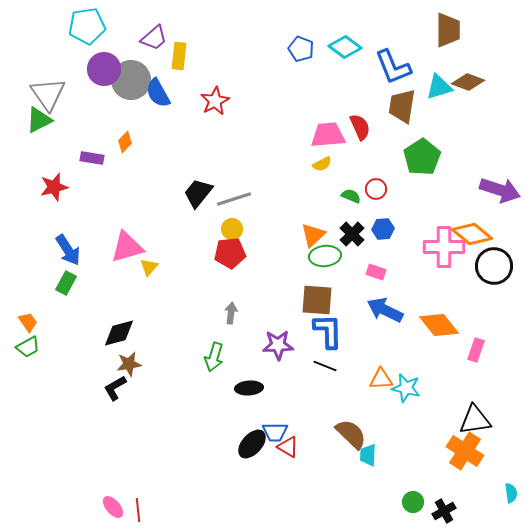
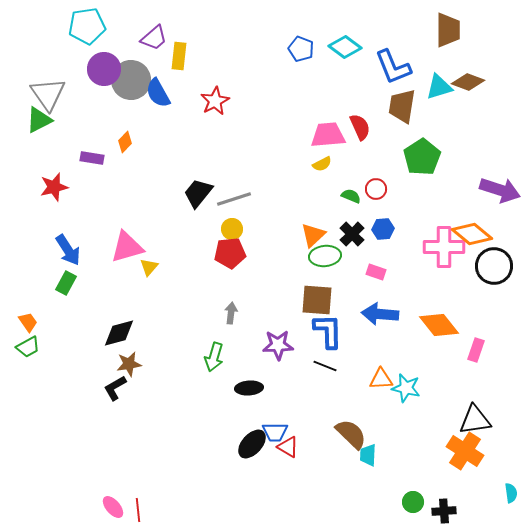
blue arrow at (385, 310): moved 5 px left, 4 px down; rotated 21 degrees counterclockwise
black cross at (444, 511): rotated 25 degrees clockwise
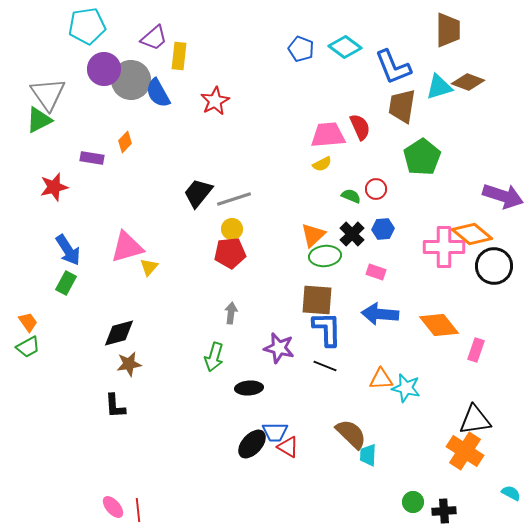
purple arrow at (500, 190): moved 3 px right, 6 px down
blue L-shape at (328, 331): moved 1 px left, 2 px up
purple star at (278, 345): moved 1 px right, 3 px down; rotated 16 degrees clockwise
black L-shape at (115, 388): moved 18 px down; rotated 64 degrees counterclockwise
cyan semicircle at (511, 493): rotated 54 degrees counterclockwise
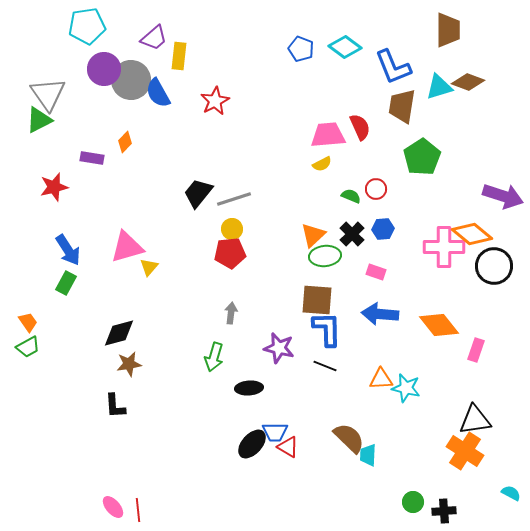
brown semicircle at (351, 434): moved 2 px left, 4 px down
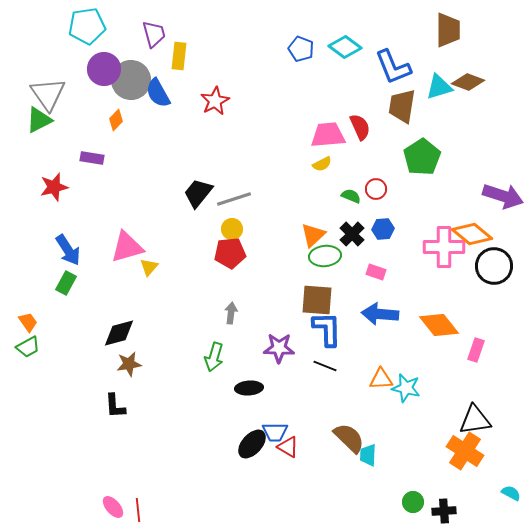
purple trapezoid at (154, 38): moved 4 px up; rotated 64 degrees counterclockwise
orange diamond at (125, 142): moved 9 px left, 22 px up
purple star at (279, 348): rotated 12 degrees counterclockwise
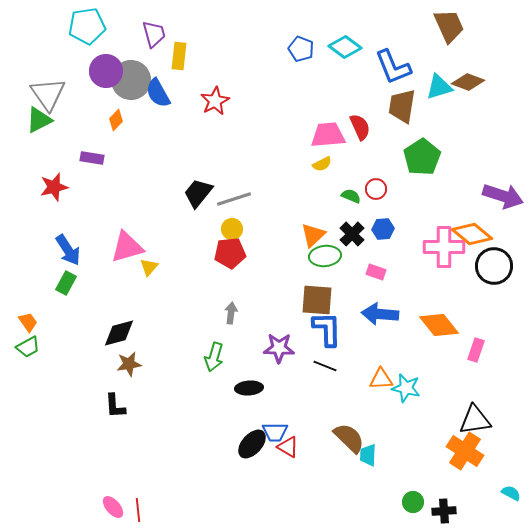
brown trapezoid at (448, 30): moved 1 px right, 4 px up; rotated 24 degrees counterclockwise
purple circle at (104, 69): moved 2 px right, 2 px down
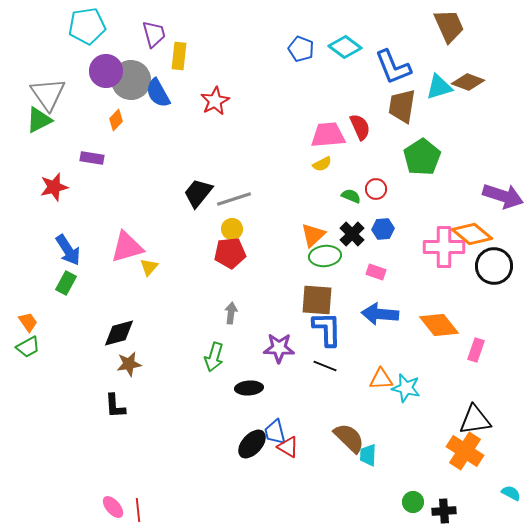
blue trapezoid at (275, 432): rotated 76 degrees clockwise
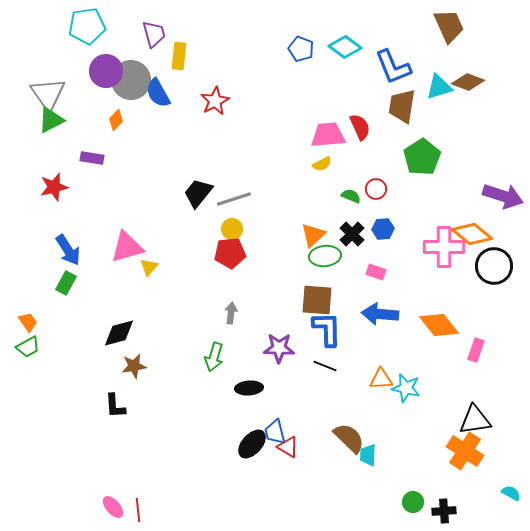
green triangle at (39, 120): moved 12 px right
brown star at (129, 364): moved 5 px right, 2 px down
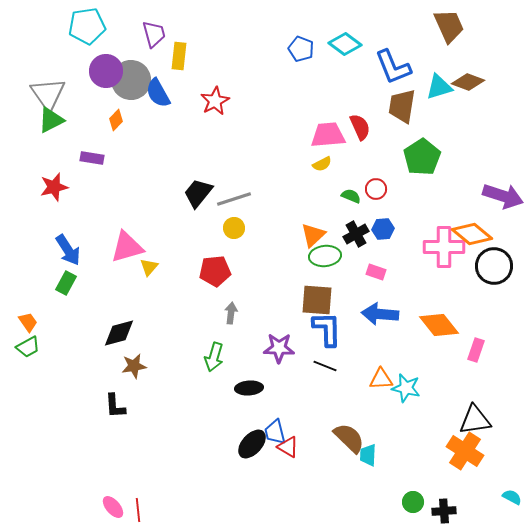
cyan diamond at (345, 47): moved 3 px up
yellow circle at (232, 229): moved 2 px right, 1 px up
black cross at (352, 234): moved 4 px right; rotated 15 degrees clockwise
red pentagon at (230, 253): moved 15 px left, 18 px down
cyan semicircle at (511, 493): moved 1 px right, 4 px down
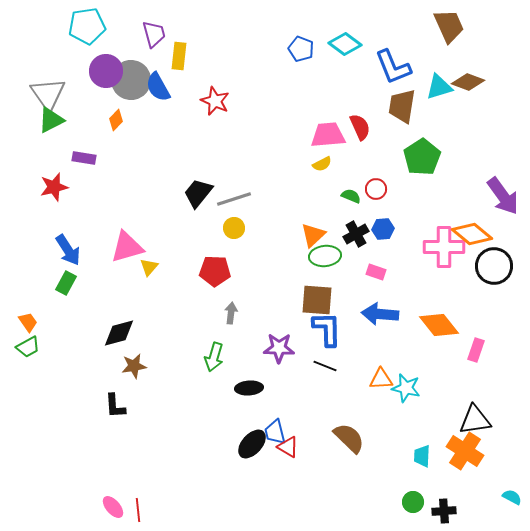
blue semicircle at (158, 93): moved 6 px up
red star at (215, 101): rotated 20 degrees counterclockwise
purple rectangle at (92, 158): moved 8 px left
purple arrow at (503, 196): rotated 36 degrees clockwise
red pentagon at (215, 271): rotated 8 degrees clockwise
cyan trapezoid at (368, 455): moved 54 px right, 1 px down
